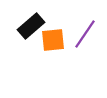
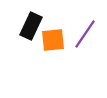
black rectangle: rotated 24 degrees counterclockwise
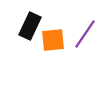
black rectangle: moved 1 px left
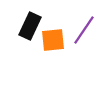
purple line: moved 1 px left, 4 px up
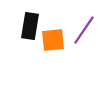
black rectangle: rotated 16 degrees counterclockwise
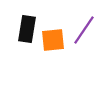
black rectangle: moved 3 px left, 3 px down
